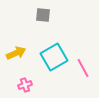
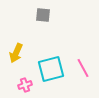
yellow arrow: rotated 138 degrees clockwise
cyan square: moved 3 px left, 12 px down; rotated 16 degrees clockwise
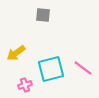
yellow arrow: rotated 30 degrees clockwise
pink line: rotated 24 degrees counterclockwise
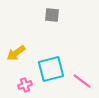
gray square: moved 9 px right
pink line: moved 1 px left, 13 px down
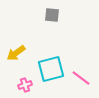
pink line: moved 1 px left, 3 px up
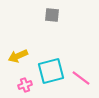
yellow arrow: moved 2 px right, 3 px down; rotated 12 degrees clockwise
cyan square: moved 2 px down
